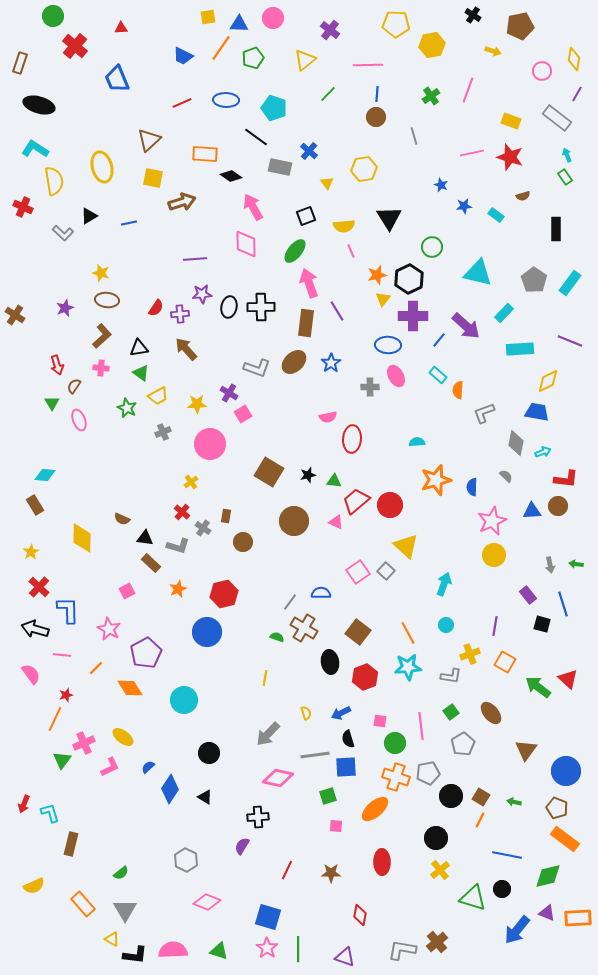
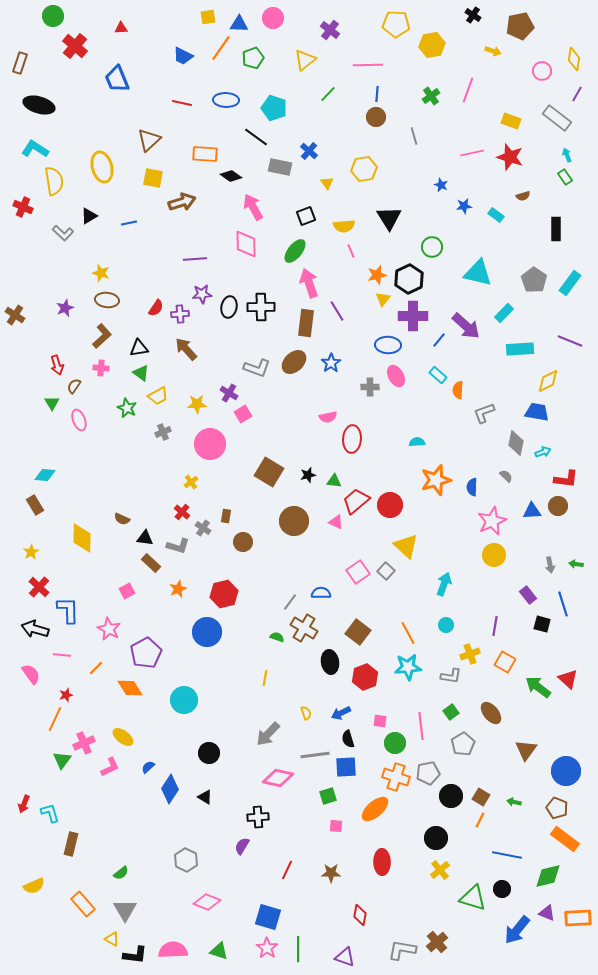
red line at (182, 103): rotated 36 degrees clockwise
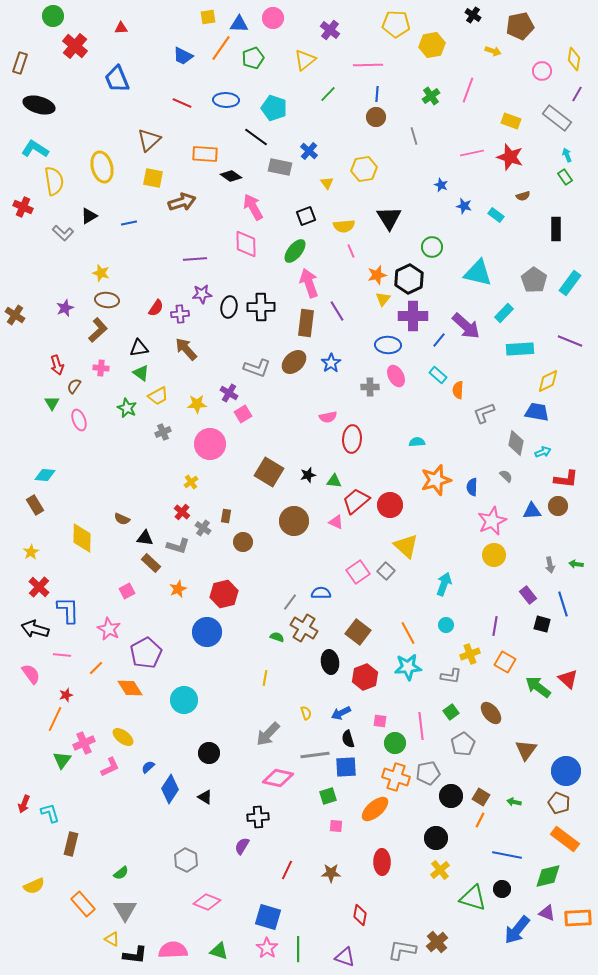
red line at (182, 103): rotated 12 degrees clockwise
blue star at (464, 206): rotated 21 degrees clockwise
brown L-shape at (102, 336): moved 4 px left, 6 px up
brown pentagon at (557, 808): moved 2 px right, 5 px up
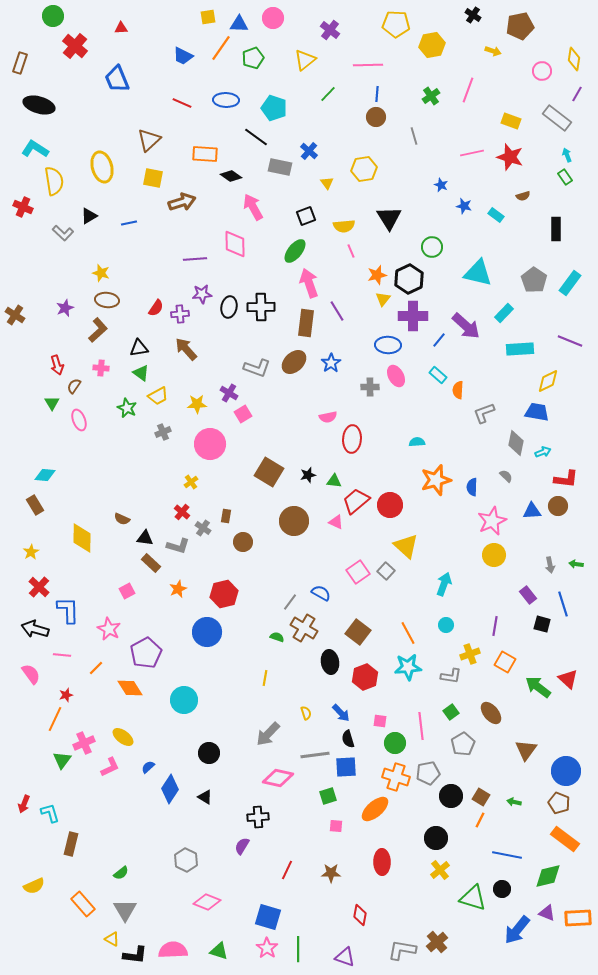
pink diamond at (246, 244): moved 11 px left
blue semicircle at (321, 593): rotated 30 degrees clockwise
blue arrow at (341, 713): rotated 108 degrees counterclockwise
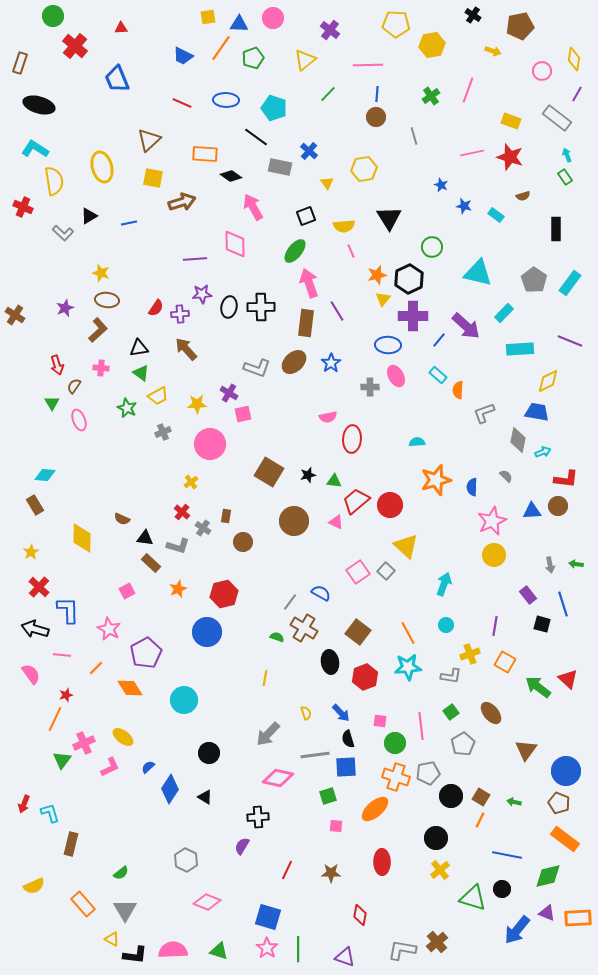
pink square at (243, 414): rotated 18 degrees clockwise
gray diamond at (516, 443): moved 2 px right, 3 px up
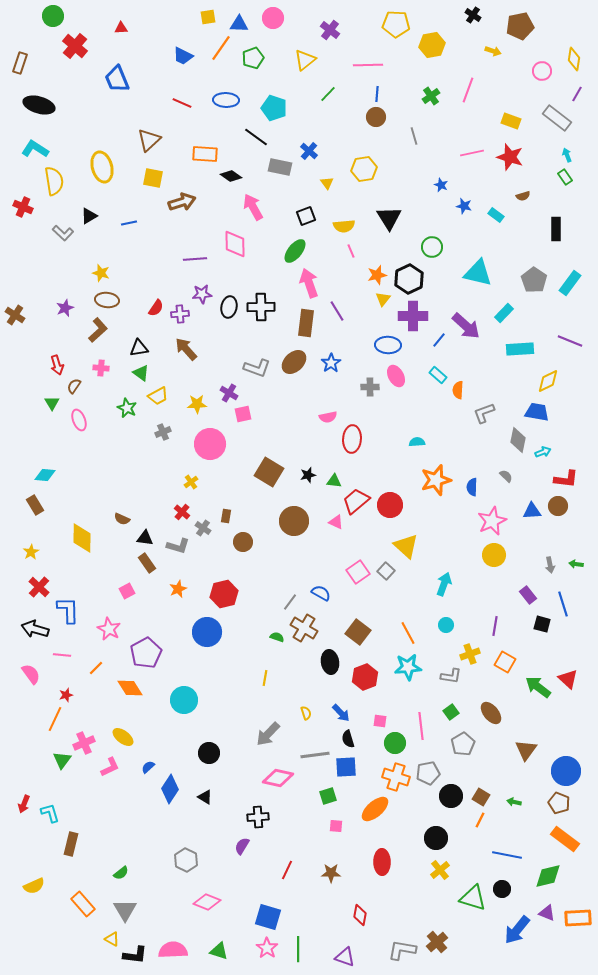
brown rectangle at (151, 563): moved 4 px left; rotated 12 degrees clockwise
